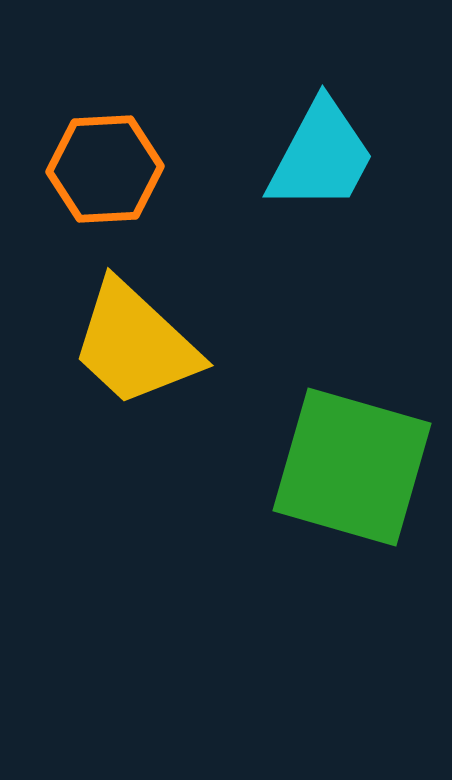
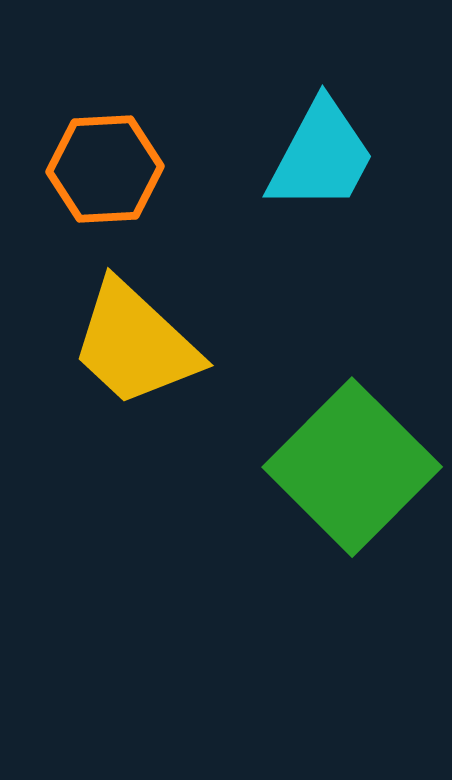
green square: rotated 29 degrees clockwise
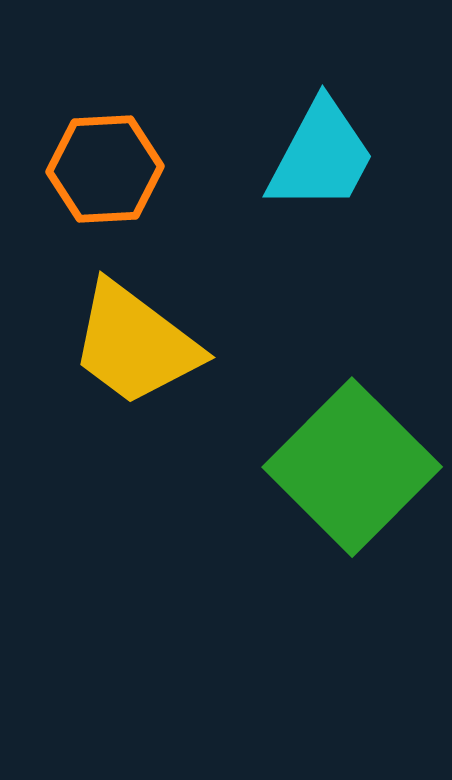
yellow trapezoid: rotated 6 degrees counterclockwise
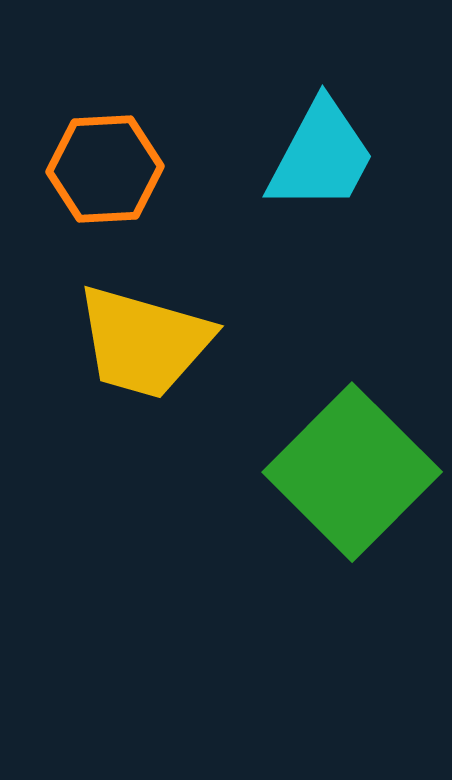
yellow trapezoid: moved 9 px right, 2 px up; rotated 21 degrees counterclockwise
green square: moved 5 px down
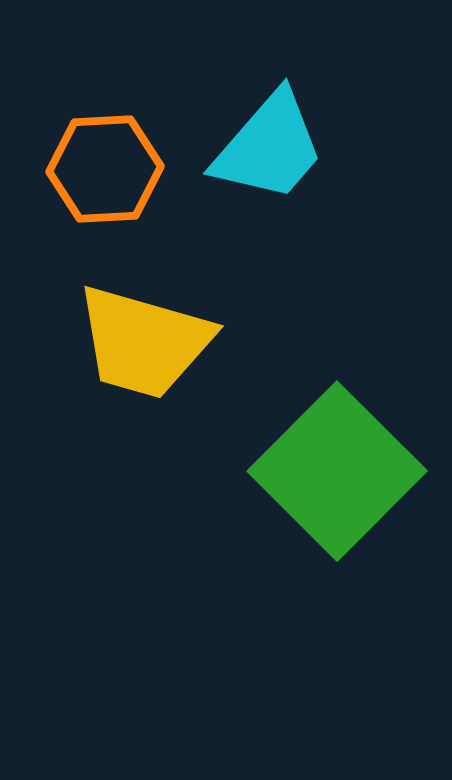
cyan trapezoid: moved 52 px left, 9 px up; rotated 13 degrees clockwise
green square: moved 15 px left, 1 px up
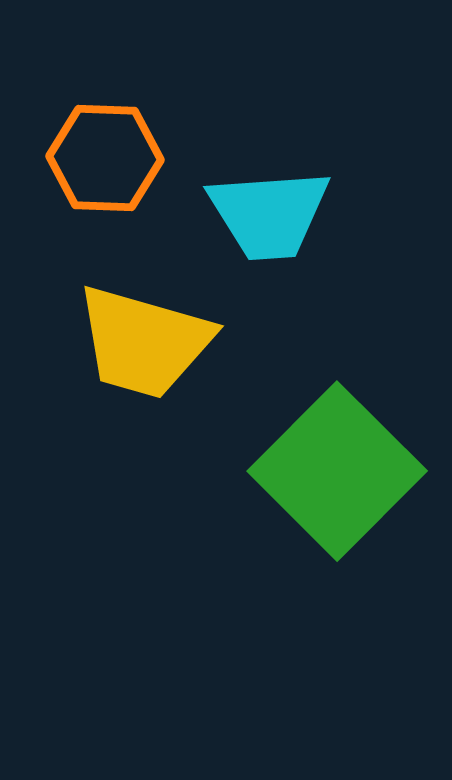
cyan trapezoid: moved 67 px down; rotated 45 degrees clockwise
orange hexagon: moved 11 px up; rotated 5 degrees clockwise
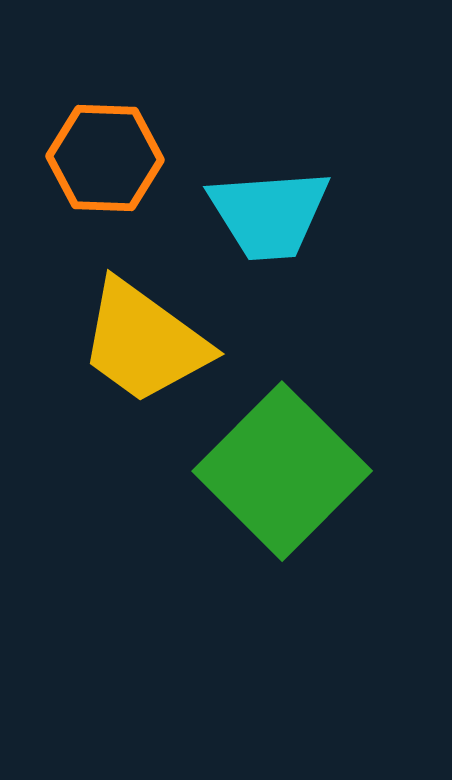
yellow trapezoid: rotated 20 degrees clockwise
green square: moved 55 px left
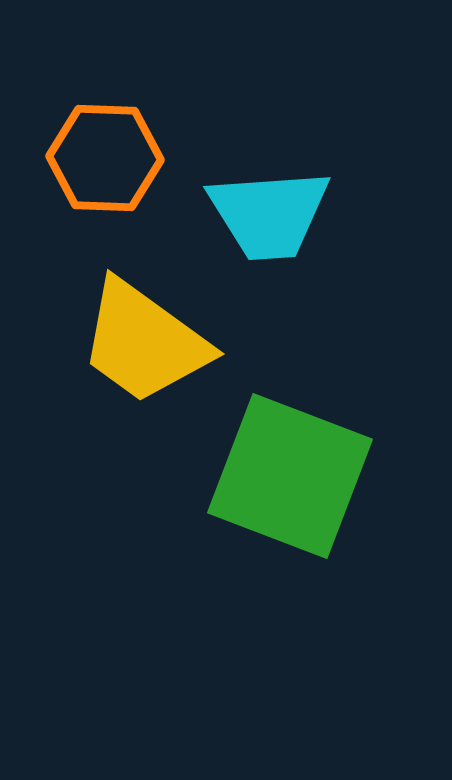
green square: moved 8 px right, 5 px down; rotated 24 degrees counterclockwise
